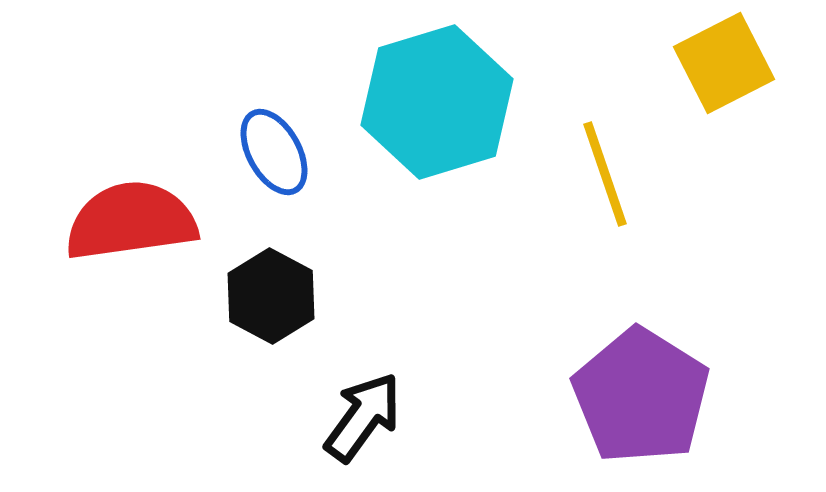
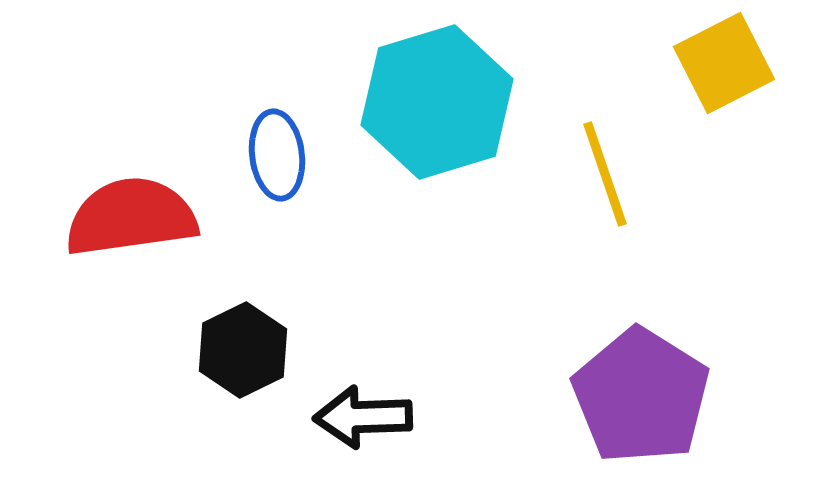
blue ellipse: moved 3 px right, 3 px down; rotated 22 degrees clockwise
red semicircle: moved 4 px up
black hexagon: moved 28 px left, 54 px down; rotated 6 degrees clockwise
black arrow: rotated 128 degrees counterclockwise
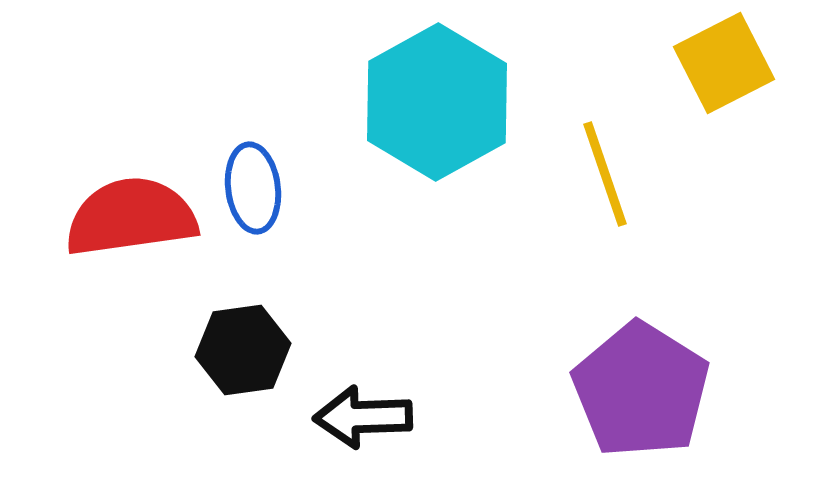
cyan hexagon: rotated 12 degrees counterclockwise
blue ellipse: moved 24 px left, 33 px down
black hexagon: rotated 18 degrees clockwise
purple pentagon: moved 6 px up
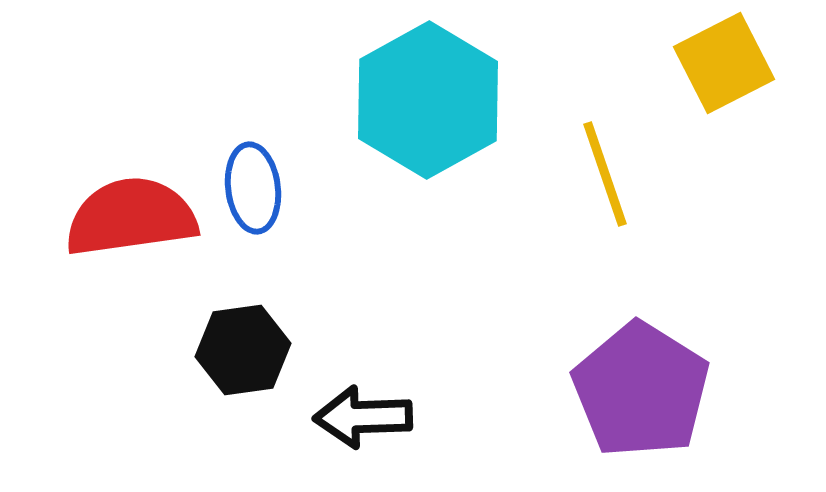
cyan hexagon: moved 9 px left, 2 px up
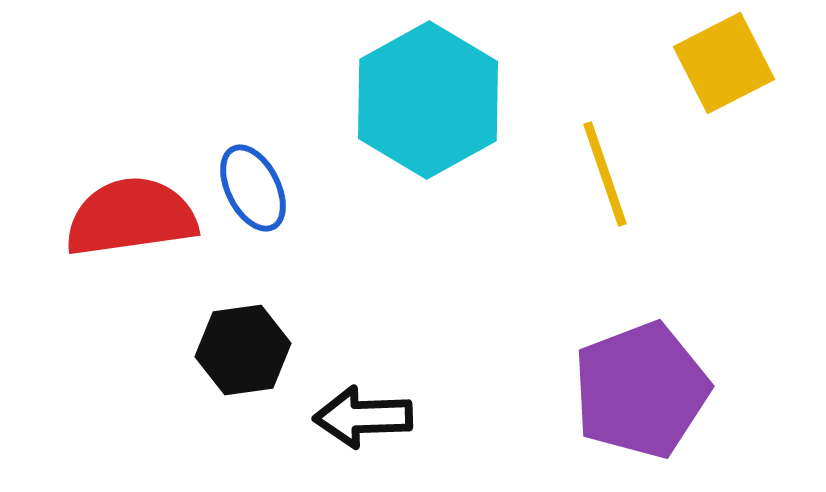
blue ellipse: rotated 20 degrees counterclockwise
purple pentagon: rotated 19 degrees clockwise
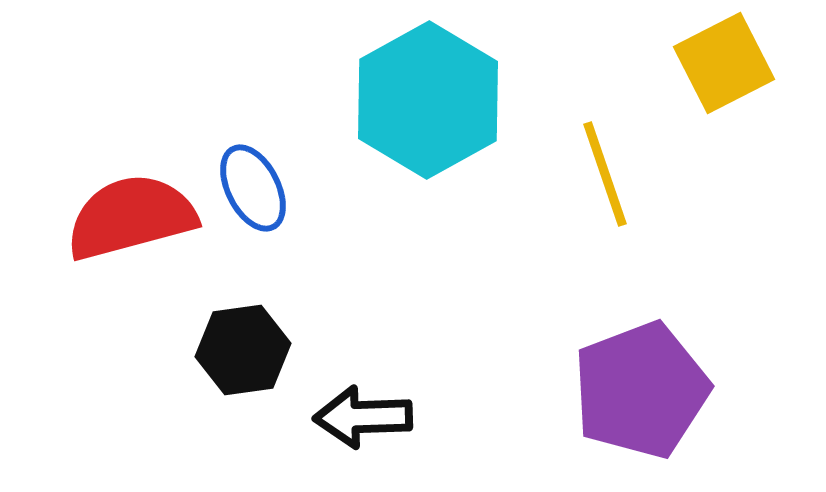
red semicircle: rotated 7 degrees counterclockwise
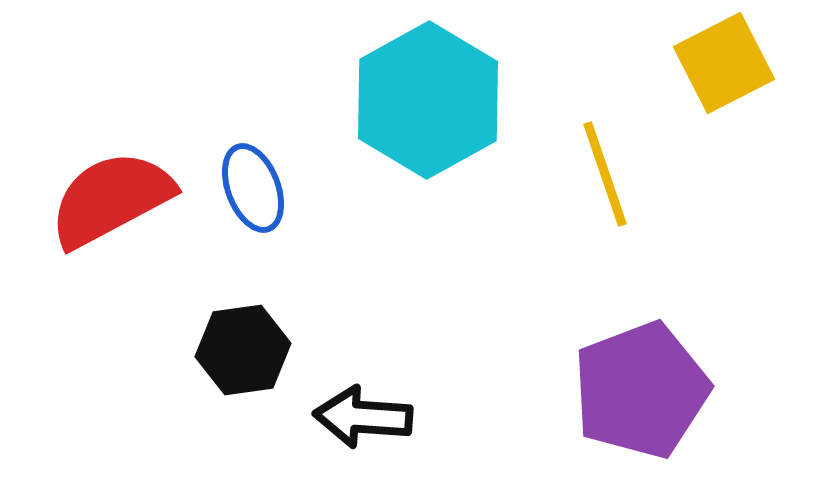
blue ellipse: rotated 6 degrees clockwise
red semicircle: moved 20 px left, 18 px up; rotated 13 degrees counterclockwise
black arrow: rotated 6 degrees clockwise
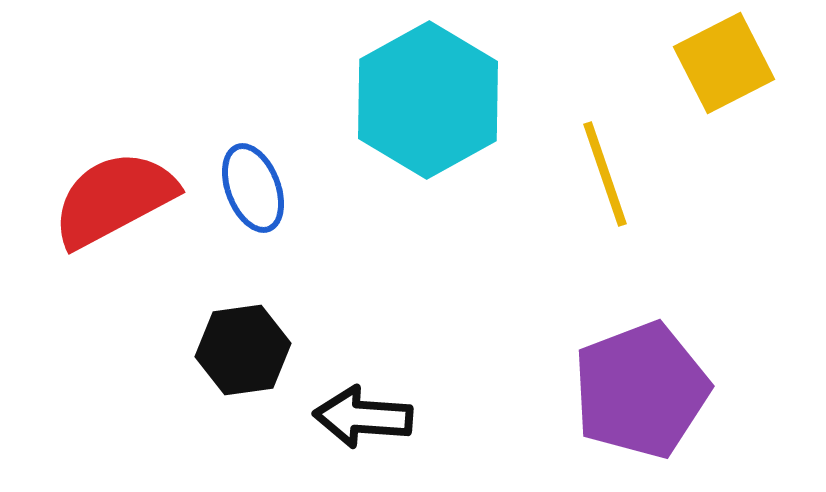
red semicircle: moved 3 px right
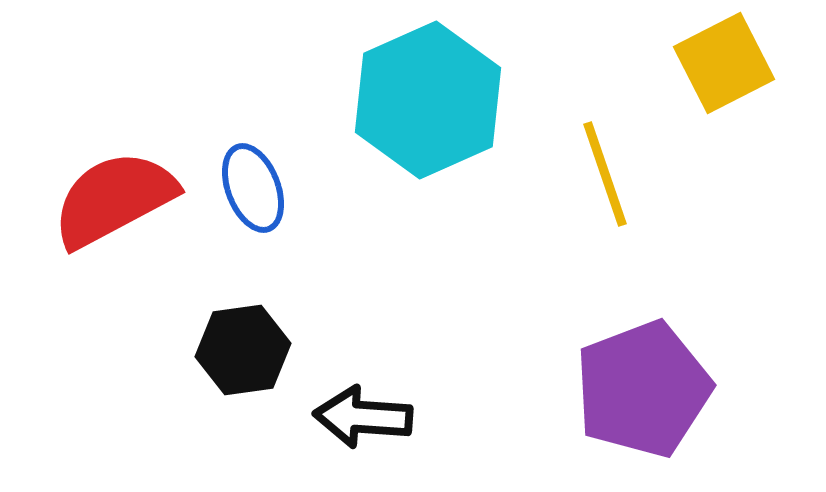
cyan hexagon: rotated 5 degrees clockwise
purple pentagon: moved 2 px right, 1 px up
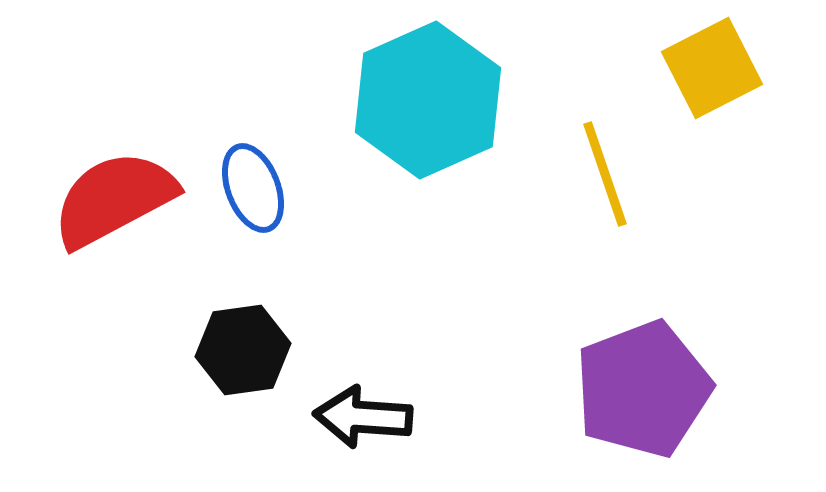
yellow square: moved 12 px left, 5 px down
